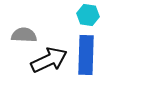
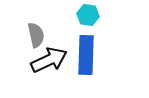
gray semicircle: moved 12 px right; rotated 75 degrees clockwise
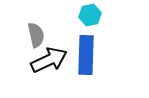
cyan hexagon: moved 2 px right; rotated 20 degrees counterclockwise
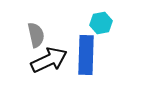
cyan hexagon: moved 11 px right, 8 px down
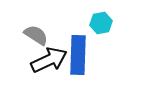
gray semicircle: rotated 45 degrees counterclockwise
blue rectangle: moved 8 px left
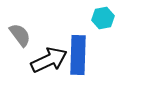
cyan hexagon: moved 2 px right, 5 px up
gray semicircle: moved 16 px left; rotated 20 degrees clockwise
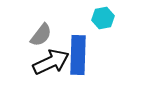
gray semicircle: moved 21 px right; rotated 75 degrees clockwise
black arrow: moved 2 px right, 2 px down
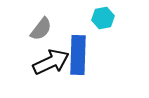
gray semicircle: moved 6 px up
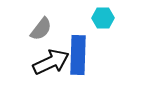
cyan hexagon: rotated 10 degrees clockwise
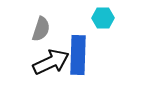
gray semicircle: rotated 20 degrees counterclockwise
